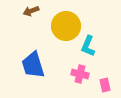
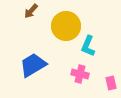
brown arrow: rotated 28 degrees counterclockwise
blue trapezoid: rotated 76 degrees clockwise
pink rectangle: moved 6 px right, 2 px up
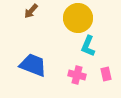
yellow circle: moved 12 px right, 8 px up
blue trapezoid: rotated 52 degrees clockwise
pink cross: moved 3 px left, 1 px down
pink rectangle: moved 5 px left, 9 px up
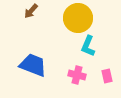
pink rectangle: moved 1 px right, 2 px down
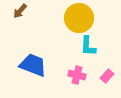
brown arrow: moved 11 px left
yellow circle: moved 1 px right
cyan L-shape: rotated 20 degrees counterclockwise
pink rectangle: rotated 56 degrees clockwise
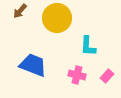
yellow circle: moved 22 px left
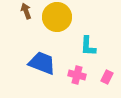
brown arrow: moved 6 px right; rotated 119 degrees clockwise
yellow circle: moved 1 px up
blue trapezoid: moved 9 px right, 2 px up
pink rectangle: moved 1 px down; rotated 16 degrees counterclockwise
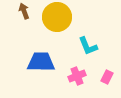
brown arrow: moved 2 px left
cyan L-shape: rotated 25 degrees counterclockwise
blue trapezoid: moved 1 px left, 1 px up; rotated 20 degrees counterclockwise
pink cross: moved 1 px down; rotated 36 degrees counterclockwise
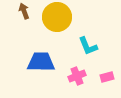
pink rectangle: rotated 48 degrees clockwise
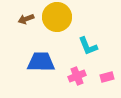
brown arrow: moved 2 px right, 8 px down; rotated 91 degrees counterclockwise
